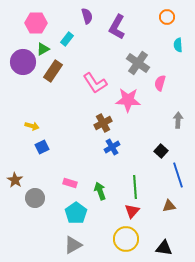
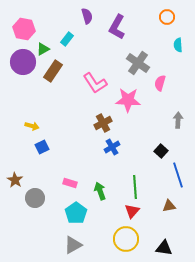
pink hexagon: moved 12 px left, 6 px down; rotated 10 degrees clockwise
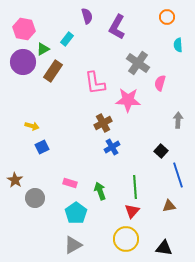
pink L-shape: rotated 25 degrees clockwise
